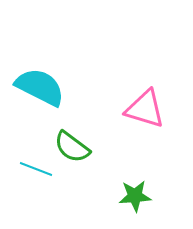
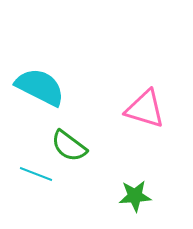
green semicircle: moved 3 px left, 1 px up
cyan line: moved 5 px down
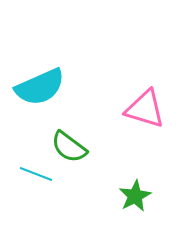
cyan semicircle: rotated 129 degrees clockwise
green semicircle: moved 1 px down
green star: rotated 24 degrees counterclockwise
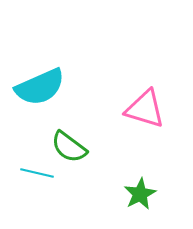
cyan line: moved 1 px right, 1 px up; rotated 8 degrees counterclockwise
green star: moved 5 px right, 2 px up
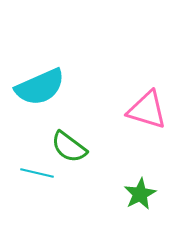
pink triangle: moved 2 px right, 1 px down
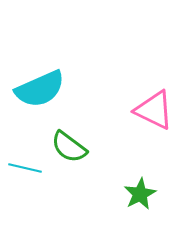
cyan semicircle: moved 2 px down
pink triangle: moved 7 px right; rotated 9 degrees clockwise
cyan line: moved 12 px left, 5 px up
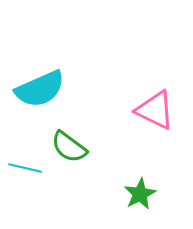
pink triangle: moved 1 px right
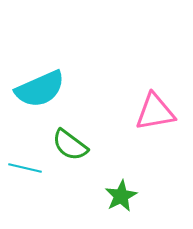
pink triangle: moved 2 px down; rotated 36 degrees counterclockwise
green semicircle: moved 1 px right, 2 px up
green star: moved 19 px left, 2 px down
